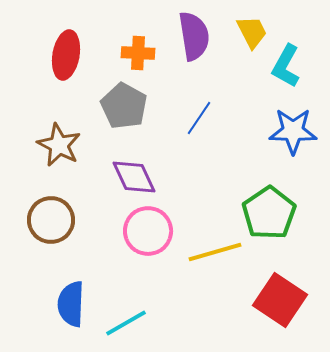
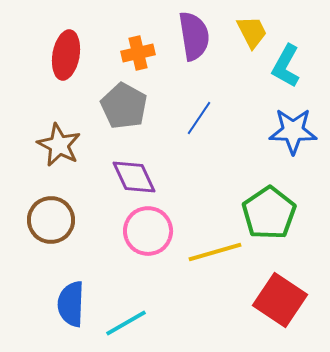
orange cross: rotated 16 degrees counterclockwise
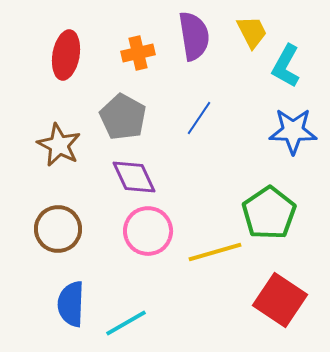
gray pentagon: moved 1 px left, 11 px down
brown circle: moved 7 px right, 9 px down
